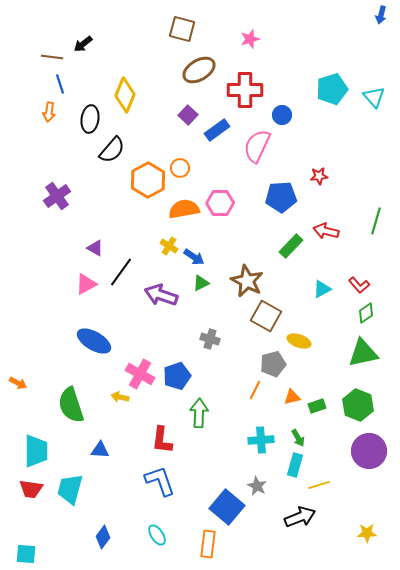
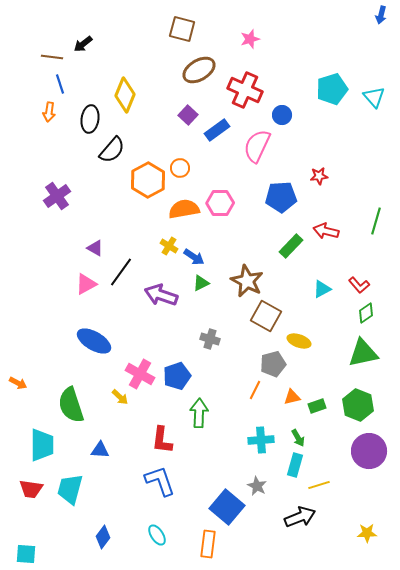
red cross at (245, 90): rotated 24 degrees clockwise
yellow arrow at (120, 397): rotated 150 degrees counterclockwise
cyan trapezoid at (36, 451): moved 6 px right, 6 px up
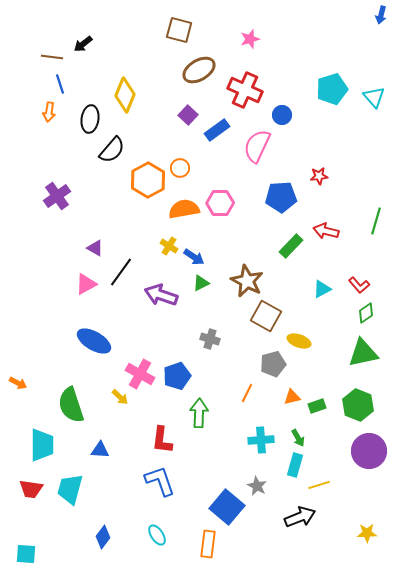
brown square at (182, 29): moved 3 px left, 1 px down
orange line at (255, 390): moved 8 px left, 3 px down
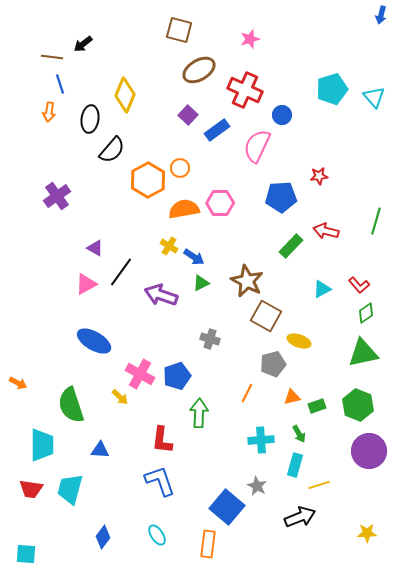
green arrow at (298, 438): moved 1 px right, 4 px up
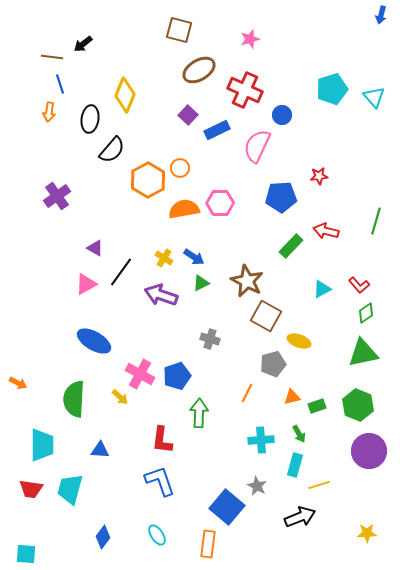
blue rectangle at (217, 130): rotated 10 degrees clockwise
yellow cross at (169, 246): moved 5 px left, 12 px down
green semicircle at (71, 405): moved 3 px right, 6 px up; rotated 21 degrees clockwise
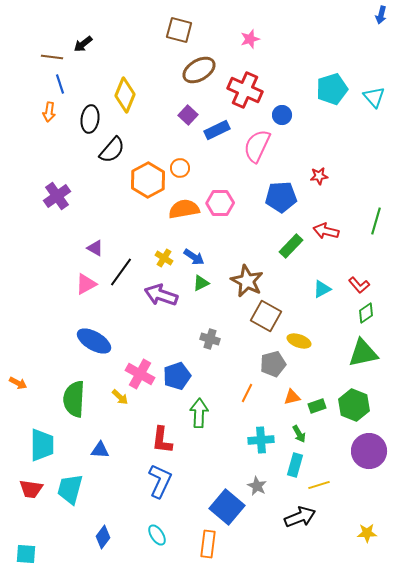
green hexagon at (358, 405): moved 4 px left
blue L-shape at (160, 481): rotated 44 degrees clockwise
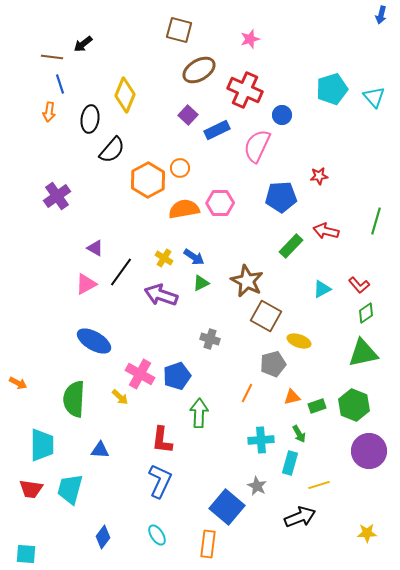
cyan rectangle at (295, 465): moved 5 px left, 2 px up
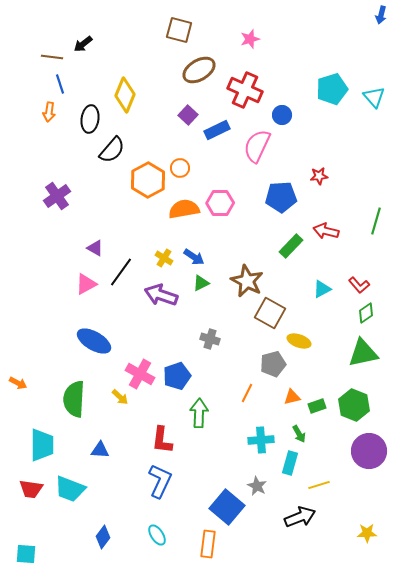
brown square at (266, 316): moved 4 px right, 3 px up
cyan trapezoid at (70, 489): rotated 84 degrees counterclockwise
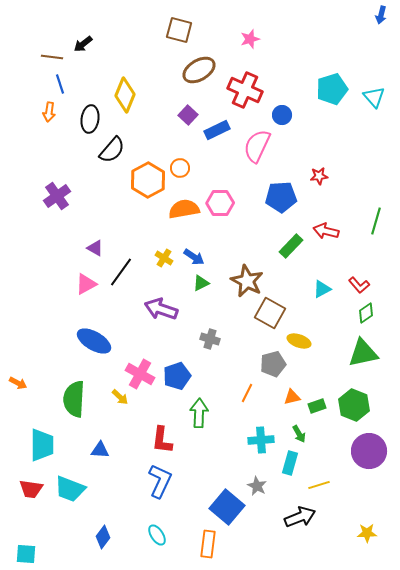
purple arrow at (161, 295): moved 14 px down
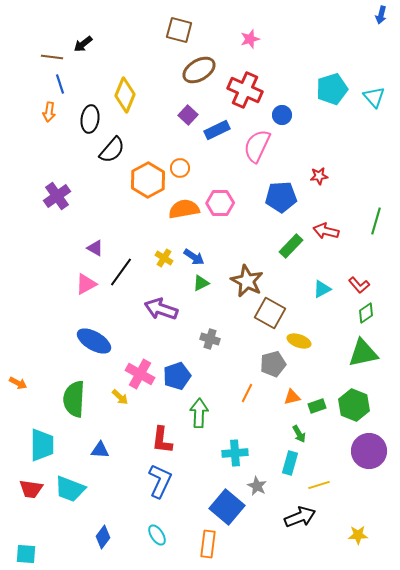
cyan cross at (261, 440): moved 26 px left, 13 px down
yellow star at (367, 533): moved 9 px left, 2 px down
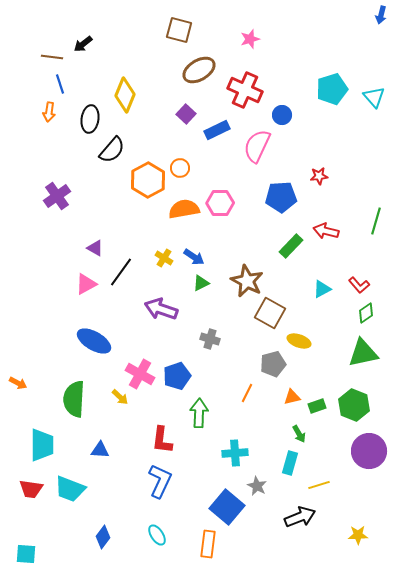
purple square at (188, 115): moved 2 px left, 1 px up
